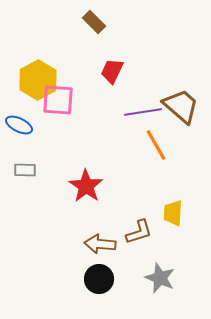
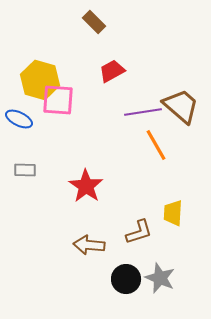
red trapezoid: rotated 36 degrees clockwise
yellow hexagon: moved 2 px right; rotated 15 degrees counterclockwise
blue ellipse: moved 6 px up
brown arrow: moved 11 px left, 1 px down
black circle: moved 27 px right
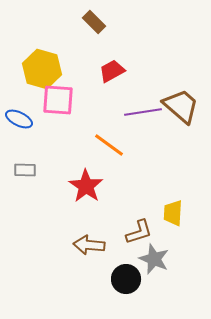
yellow hexagon: moved 2 px right, 11 px up
orange line: moved 47 px left; rotated 24 degrees counterclockwise
gray star: moved 6 px left, 19 px up
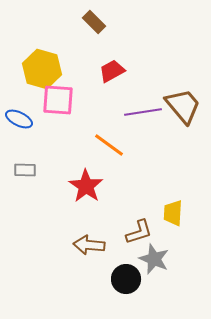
brown trapezoid: moved 2 px right; rotated 9 degrees clockwise
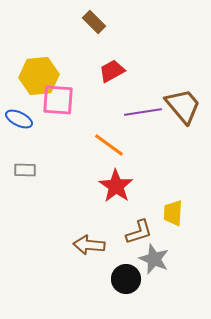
yellow hexagon: moved 3 px left, 7 px down; rotated 21 degrees counterclockwise
red star: moved 30 px right
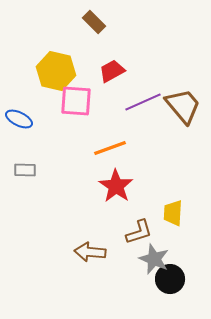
yellow hexagon: moved 17 px right, 5 px up; rotated 18 degrees clockwise
pink square: moved 18 px right, 1 px down
purple line: moved 10 px up; rotated 15 degrees counterclockwise
orange line: moved 1 px right, 3 px down; rotated 56 degrees counterclockwise
brown arrow: moved 1 px right, 7 px down
black circle: moved 44 px right
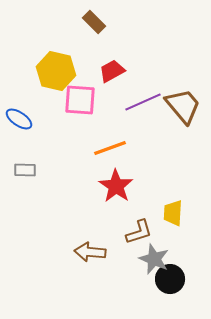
pink square: moved 4 px right, 1 px up
blue ellipse: rotated 8 degrees clockwise
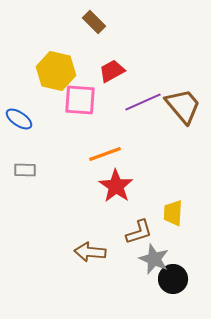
orange line: moved 5 px left, 6 px down
black circle: moved 3 px right
